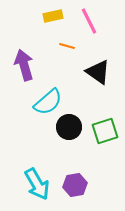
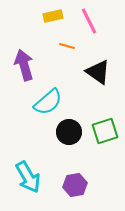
black circle: moved 5 px down
cyan arrow: moved 9 px left, 7 px up
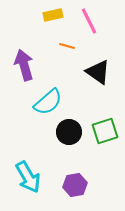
yellow rectangle: moved 1 px up
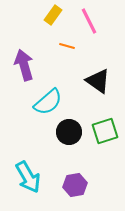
yellow rectangle: rotated 42 degrees counterclockwise
black triangle: moved 9 px down
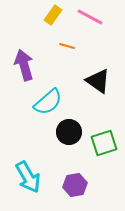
pink line: moved 1 px right, 4 px up; rotated 36 degrees counterclockwise
green square: moved 1 px left, 12 px down
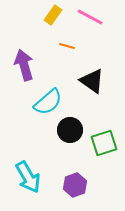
black triangle: moved 6 px left
black circle: moved 1 px right, 2 px up
purple hexagon: rotated 10 degrees counterclockwise
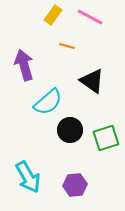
green square: moved 2 px right, 5 px up
purple hexagon: rotated 15 degrees clockwise
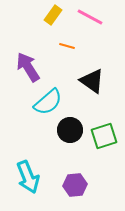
purple arrow: moved 4 px right, 2 px down; rotated 16 degrees counterclockwise
green square: moved 2 px left, 2 px up
cyan arrow: rotated 8 degrees clockwise
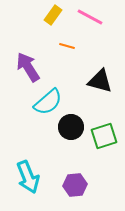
black triangle: moved 8 px right; rotated 20 degrees counterclockwise
black circle: moved 1 px right, 3 px up
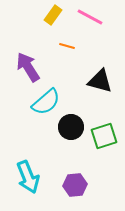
cyan semicircle: moved 2 px left
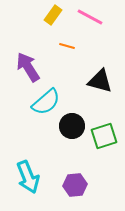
black circle: moved 1 px right, 1 px up
